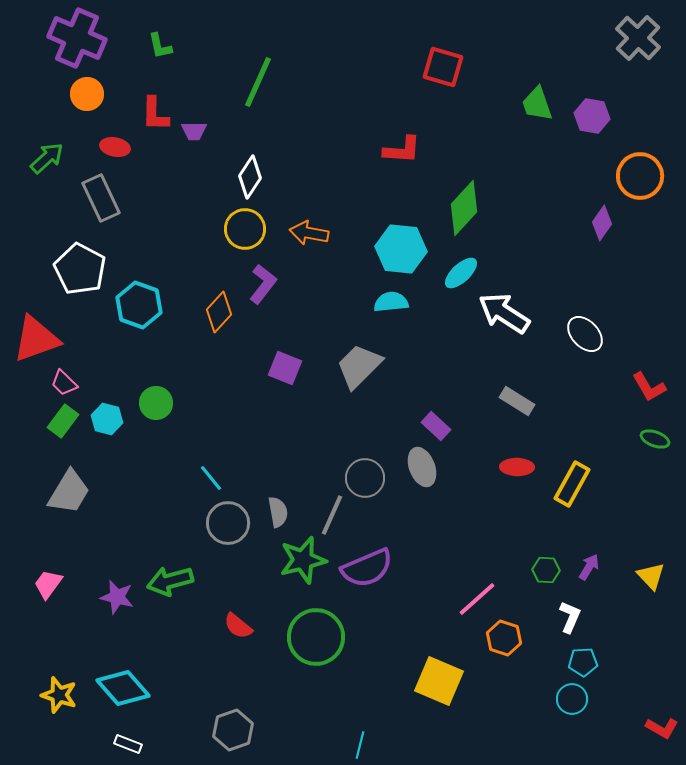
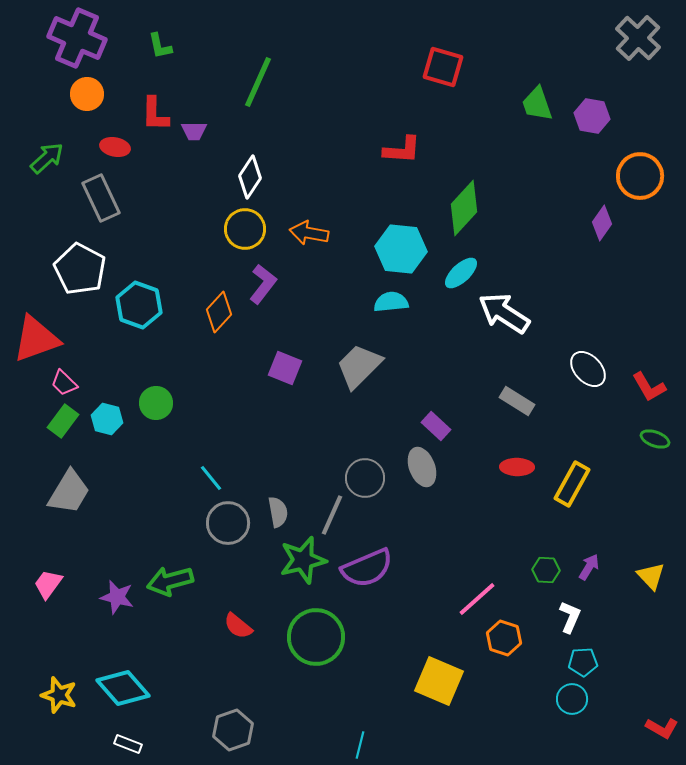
white ellipse at (585, 334): moved 3 px right, 35 px down
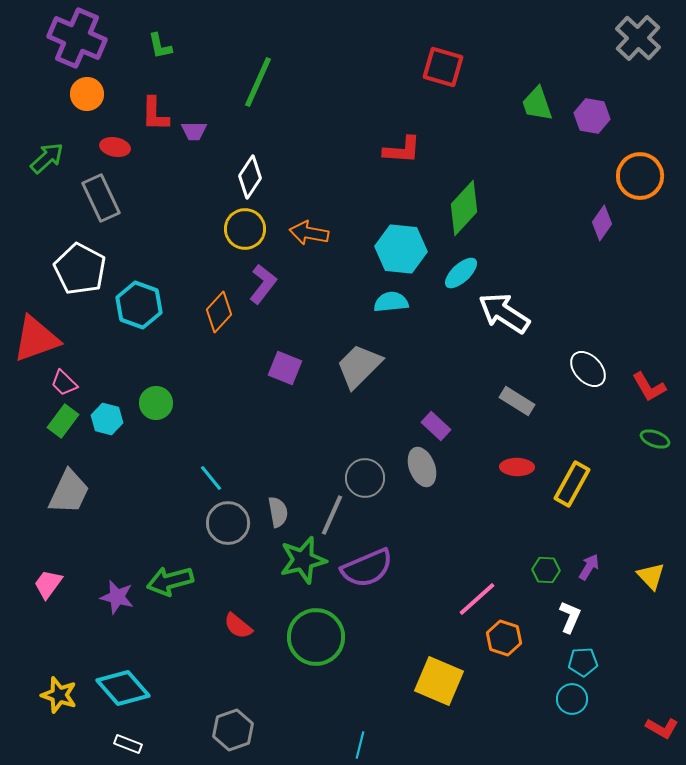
gray trapezoid at (69, 492): rotated 6 degrees counterclockwise
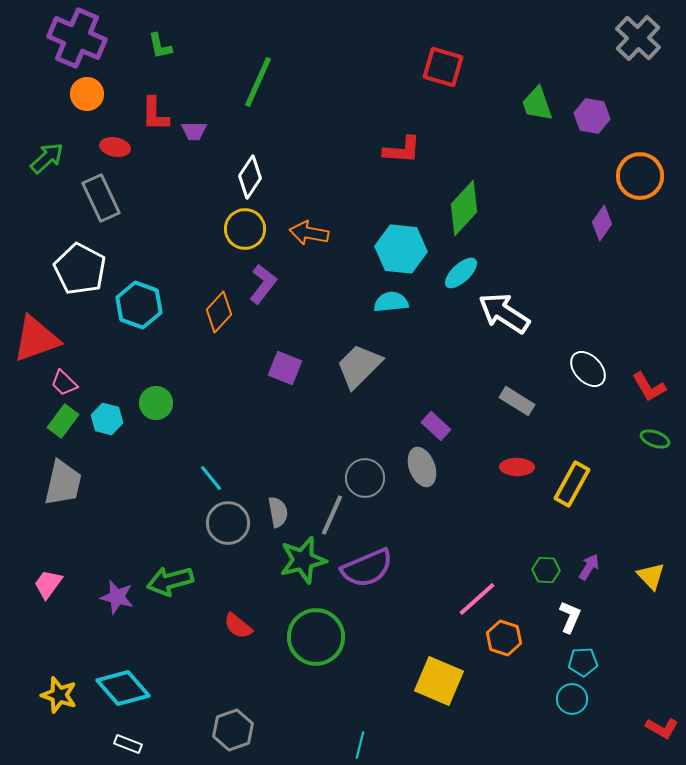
gray trapezoid at (69, 492): moved 6 px left, 9 px up; rotated 12 degrees counterclockwise
